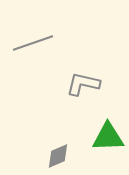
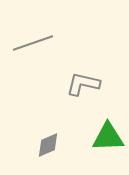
gray diamond: moved 10 px left, 11 px up
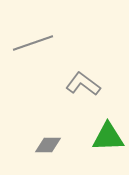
gray L-shape: rotated 24 degrees clockwise
gray diamond: rotated 24 degrees clockwise
